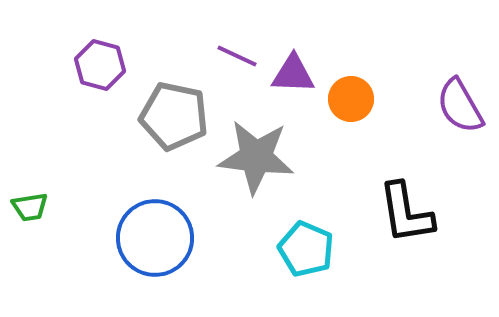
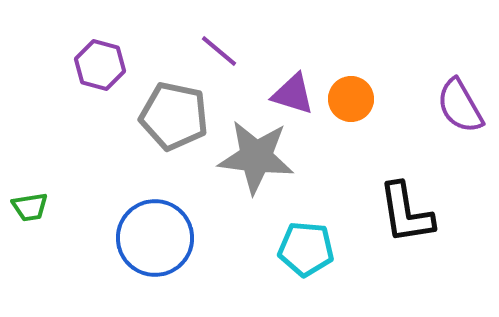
purple line: moved 18 px left, 5 px up; rotated 15 degrees clockwise
purple triangle: moved 20 px down; rotated 15 degrees clockwise
cyan pentagon: rotated 18 degrees counterclockwise
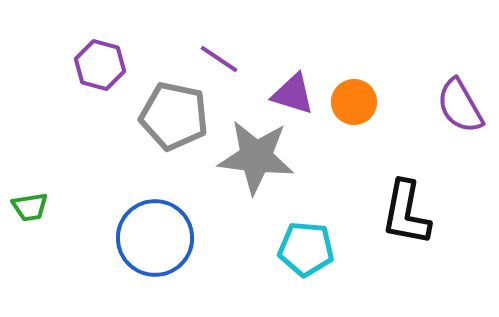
purple line: moved 8 px down; rotated 6 degrees counterclockwise
orange circle: moved 3 px right, 3 px down
black L-shape: rotated 20 degrees clockwise
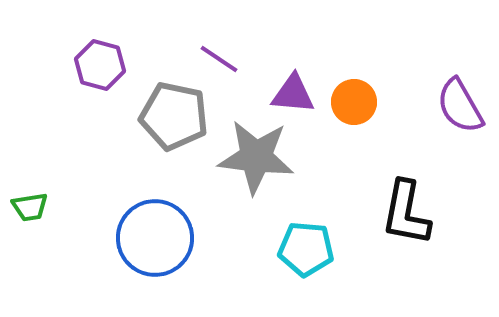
purple triangle: rotated 12 degrees counterclockwise
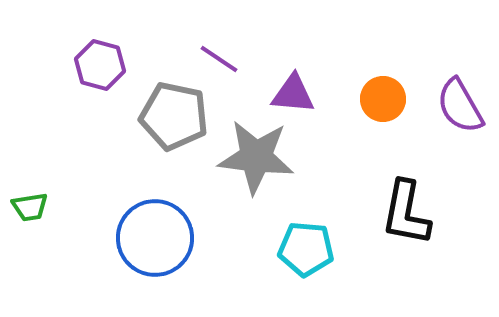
orange circle: moved 29 px right, 3 px up
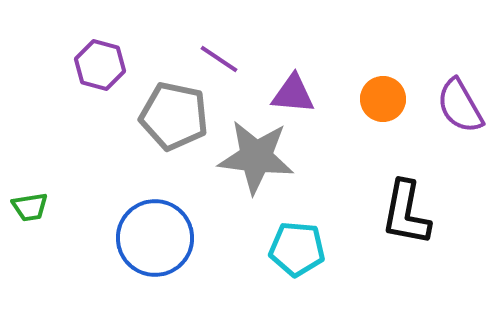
cyan pentagon: moved 9 px left
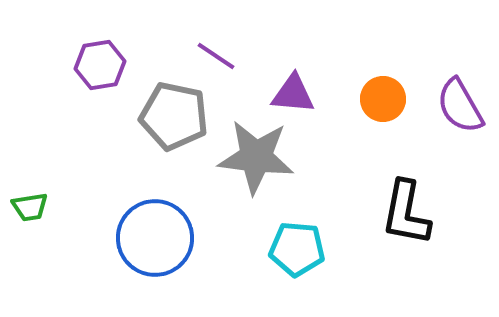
purple line: moved 3 px left, 3 px up
purple hexagon: rotated 24 degrees counterclockwise
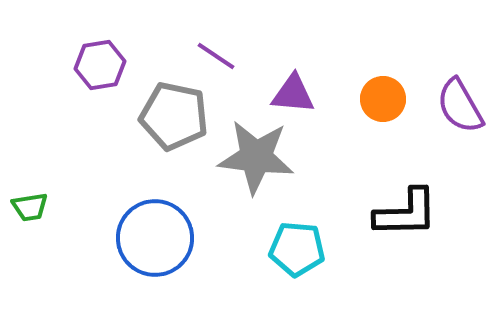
black L-shape: rotated 102 degrees counterclockwise
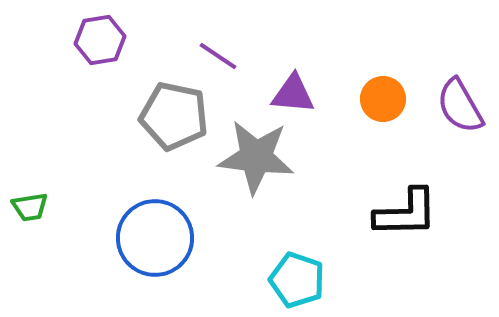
purple line: moved 2 px right
purple hexagon: moved 25 px up
cyan pentagon: moved 31 px down; rotated 14 degrees clockwise
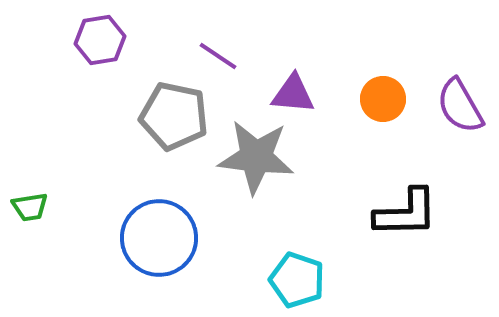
blue circle: moved 4 px right
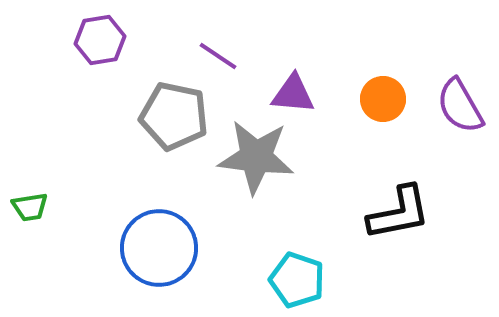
black L-shape: moved 7 px left; rotated 10 degrees counterclockwise
blue circle: moved 10 px down
